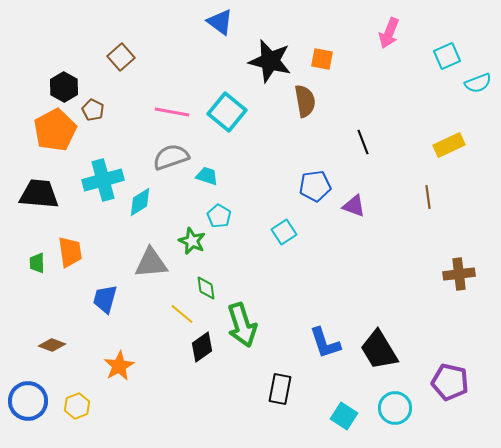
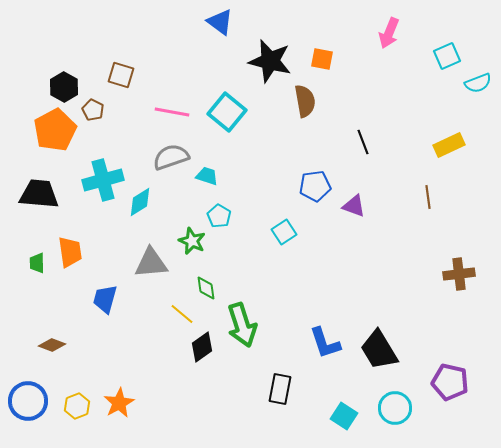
brown square at (121, 57): moved 18 px down; rotated 32 degrees counterclockwise
orange star at (119, 366): moved 37 px down
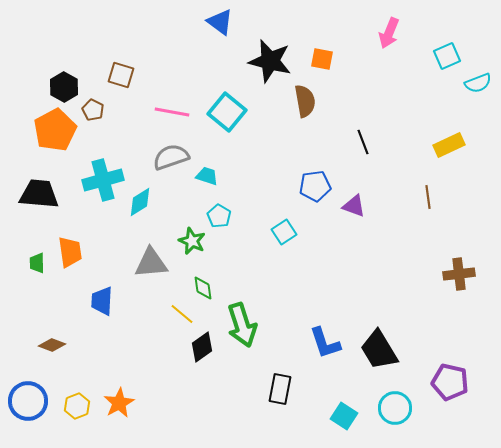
green diamond at (206, 288): moved 3 px left
blue trapezoid at (105, 299): moved 3 px left, 2 px down; rotated 12 degrees counterclockwise
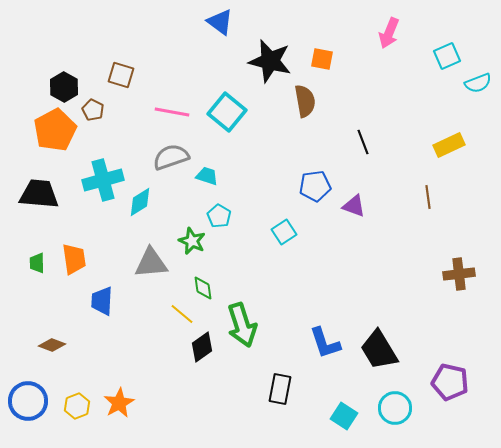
orange trapezoid at (70, 252): moved 4 px right, 7 px down
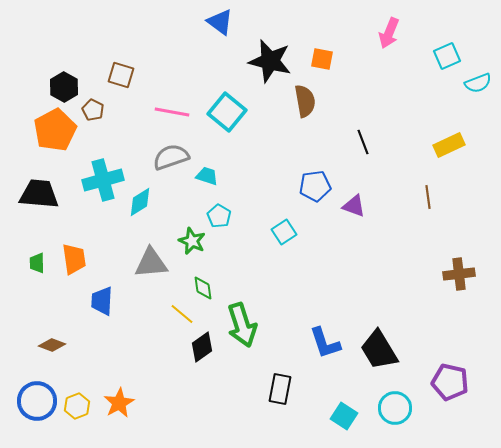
blue circle at (28, 401): moved 9 px right
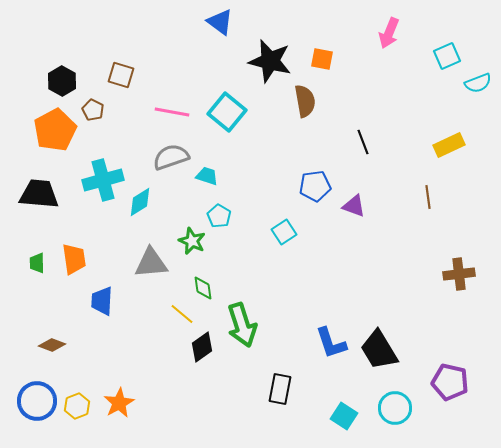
black hexagon at (64, 87): moved 2 px left, 6 px up
blue L-shape at (325, 343): moved 6 px right
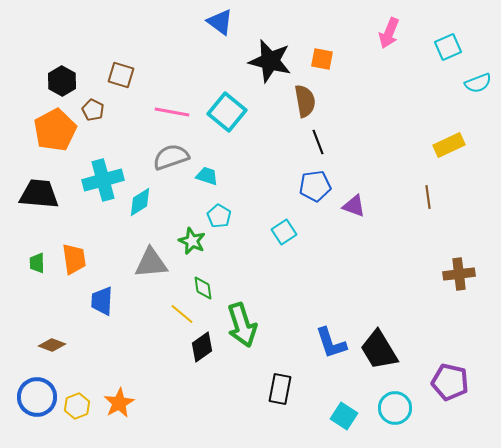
cyan square at (447, 56): moved 1 px right, 9 px up
black line at (363, 142): moved 45 px left
blue circle at (37, 401): moved 4 px up
